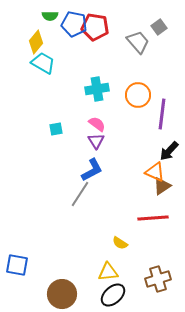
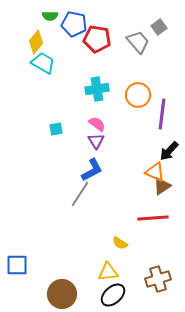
red pentagon: moved 2 px right, 12 px down
blue square: rotated 10 degrees counterclockwise
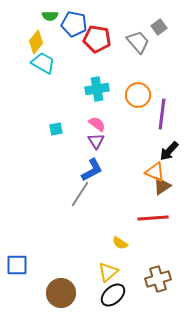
yellow triangle: rotated 35 degrees counterclockwise
brown circle: moved 1 px left, 1 px up
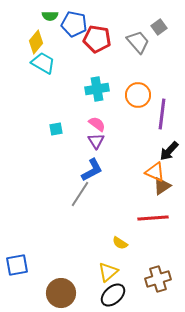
blue square: rotated 10 degrees counterclockwise
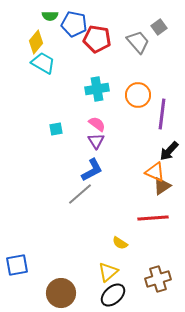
gray line: rotated 16 degrees clockwise
